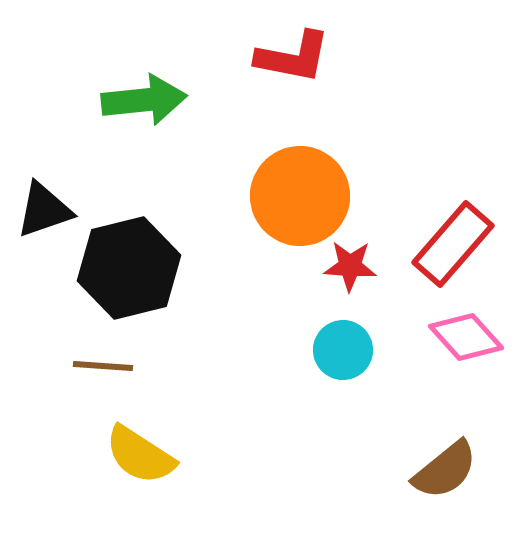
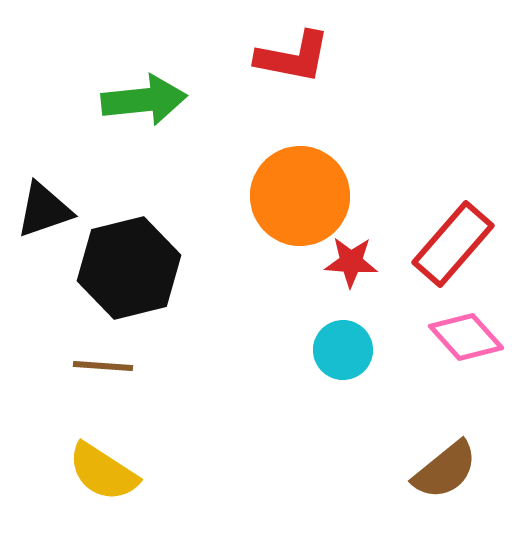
red star: moved 1 px right, 4 px up
yellow semicircle: moved 37 px left, 17 px down
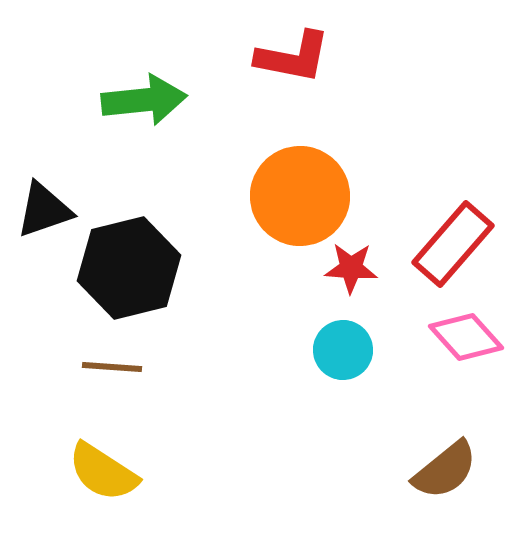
red star: moved 6 px down
brown line: moved 9 px right, 1 px down
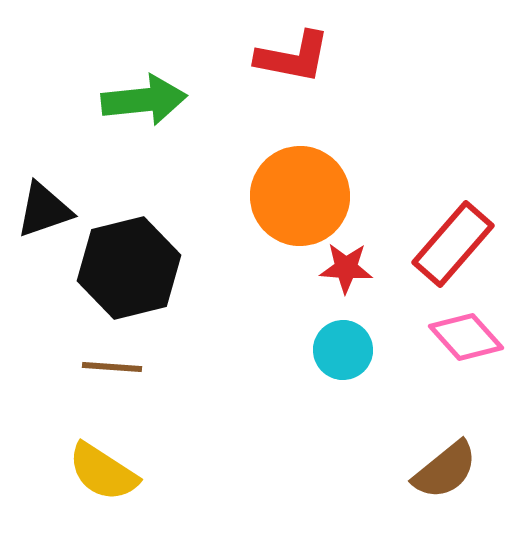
red star: moved 5 px left
